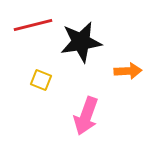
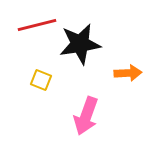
red line: moved 4 px right
black star: moved 1 px left, 2 px down
orange arrow: moved 2 px down
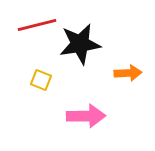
pink arrow: rotated 111 degrees counterclockwise
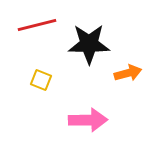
black star: moved 9 px right; rotated 9 degrees clockwise
orange arrow: rotated 12 degrees counterclockwise
pink arrow: moved 2 px right, 4 px down
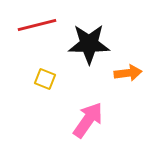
orange arrow: rotated 8 degrees clockwise
yellow square: moved 4 px right, 1 px up
pink arrow: rotated 54 degrees counterclockwise
